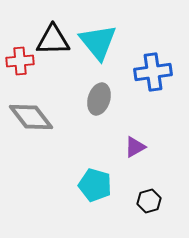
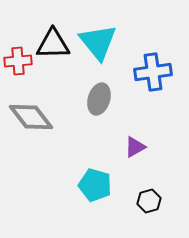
black triangle: moved 4 px down
red cross: moved 2 px left
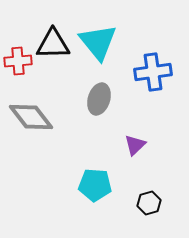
purple triangle: moved 2 px up; rotated 15 degrees counterclockwise
cyan pentagon: rotated 12 degrees counterclockwise
black hexagon: moved 2 px down
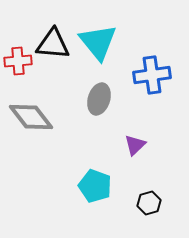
black triangle: rotated 6 degrees clockwise
blue cross: moved 1 px left, 3 px down
cyan pentagon: moved 1 px down; rotated 16 degrees clockwise
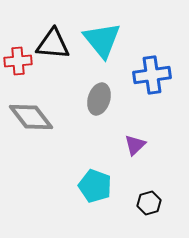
cyan triangle: moved 4 px right, 2 px up
